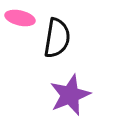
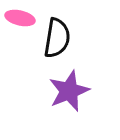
purple star: moved 1 px left, 4 px up
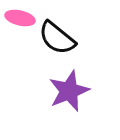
black semicircle: rotated 120 degrees clockwise
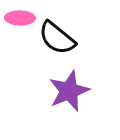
pink ellipse: rotated 12 degrees counterclockwise
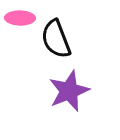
black semicircle: moved 1 px left, 1 px down; rotated 30 degrees clockwise
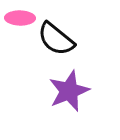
black semicircle: rotated 30 degrees counterclockwise
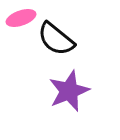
pink ellipse: moved 1 px right; rotated 20 degrees counterclockwise
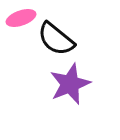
purple star: moved 1 px right, 7 px up
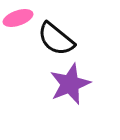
pink ellipse: moved 3 px left
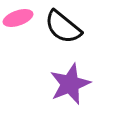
black semicircle: moved 7 px right, 12 px up
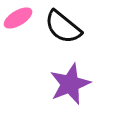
pink ellipse: rotated 12 degrees counterclockwise
